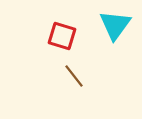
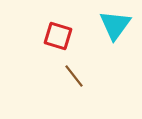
red square: moved 4 px left
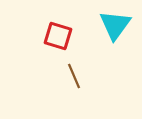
brown line: rotated 15 degrees clockwise
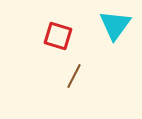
brown line: rotated 50 degrees clockwise
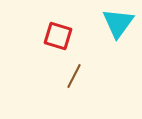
cyan triangle: moved 3 px right, 2 px up
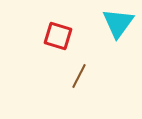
brown line: moved 5 px right
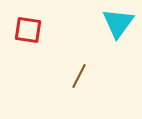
red square: moved 30 px left, 6 px up; rotated 8 degrees counterclockwise
